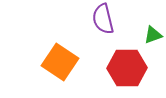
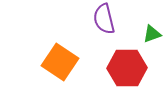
purple semicircle: moved 1 px right
green triangle: moved 1 px left, 1 px up
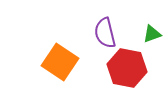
purple semicircle: moved 1 px right, 14 px down
red hexagon: rotated 12 degrees clockwise
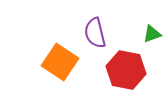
purple semicircle: moved 10 px left
red hexagon: moved 1 px left, 2 px down
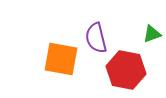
purple semicircle: moved 1 px right, 5 px down
orange square: moved 1 px right, 3 px up; rotated 24 degrees counterclockwise
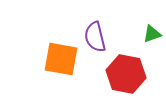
purple semicircle: moved 1 px left, 1 px up
red hexagon: moved 4 px down
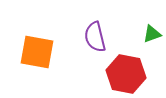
orange square: moved 24 px left, 7 px up
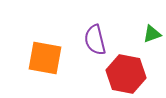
purple semicircle: moved 3 px down
orange square: moved 8 px right, 6 px down
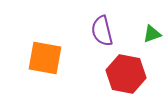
purple semicircle: moved 7 px right, 9 px up
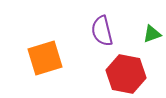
orange square: rotated 27 degrees counterclockwise
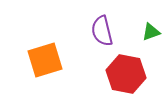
green triangle: moved 1 px left, 2 px up
orange square: moved 2 px down
